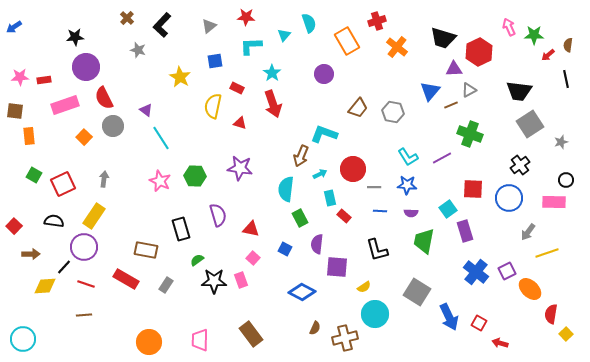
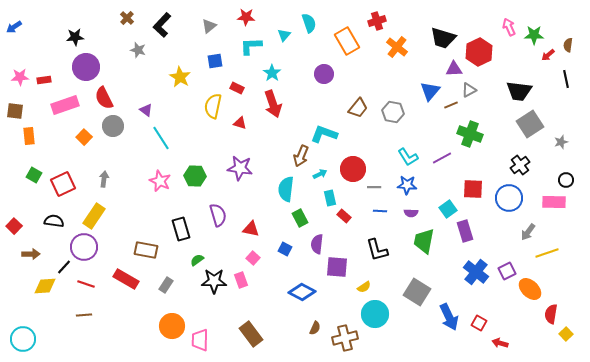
orange circle at (149, 342): moved 23 px right, 16 px up
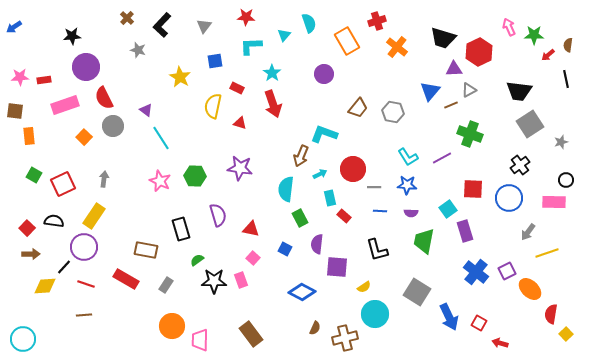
gray triangle at (209, 26): moved 5 px left; rotated 14 degrees counterclockwise
black star at (75, 37): moved 3 px left, 1 px up
red square at (14, 226): moved 13 px right, 2 px down
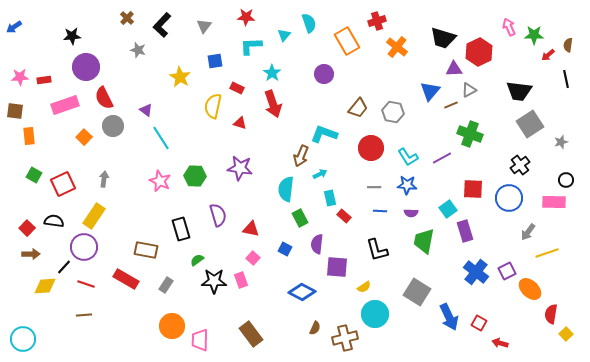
red circle at (353, 169): moved 18 px right, 21 px up
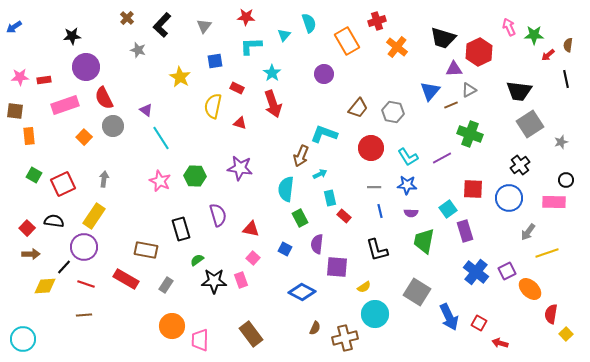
blue line at (380, 211): rotated 72 degrees clockwise
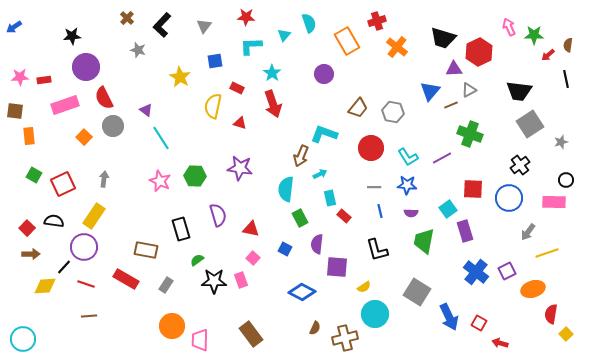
orange ellipse at (530, 289): moved 3 px right; rotated 60 degrees counterclockwise
brown line at (84, 315): moved 5 px right, 1 px down
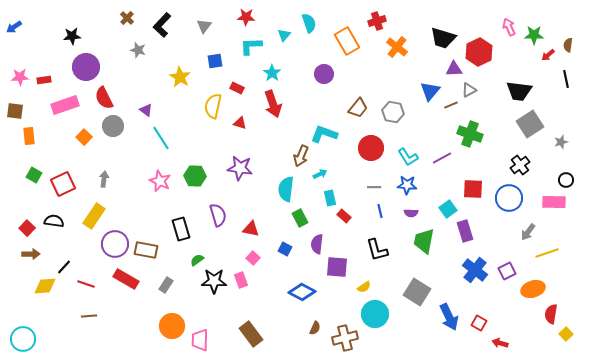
purple circle at (84, 247): moved 31 px right, 3 px up
blue cross at (476, 272): moved 1 px left, 2 px up
